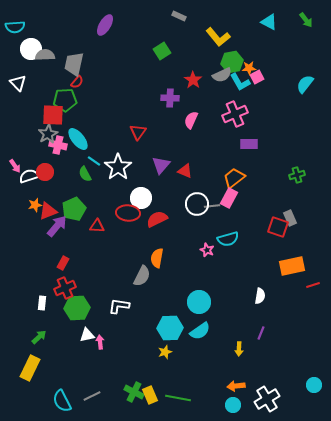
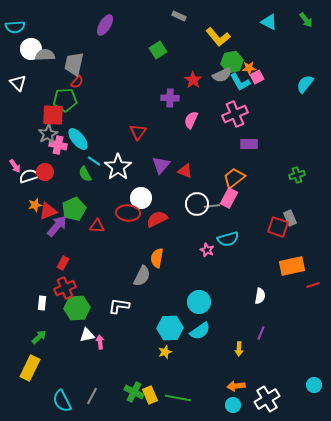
green square at (162, 51): moved 4 px left, 1 px up
gray line at (92, 396): rotated 36 degrees counterclockwise
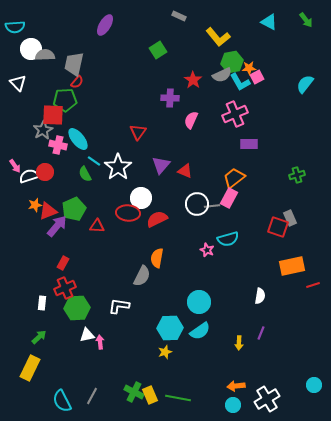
gray star at (48, 134): moved 5 px left, 4 px up
yellow arrow at (239, 349): moved 6 px up
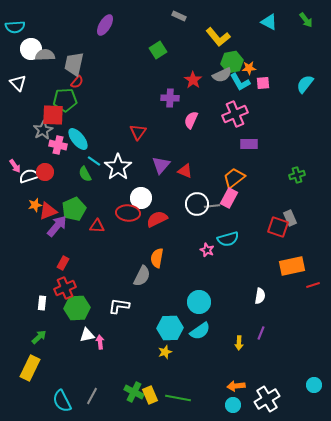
pink square at (257, 77): moved 6 px right, 6 px down; rotated 24 degrees clockwise
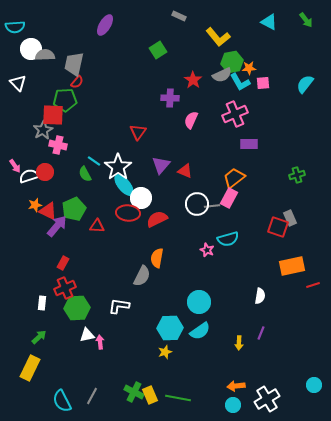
cyan ellipse at (78, 139): moved 46 px right, 46 px down
red triangle at (48, 211): rotated 48 degrees clockwise
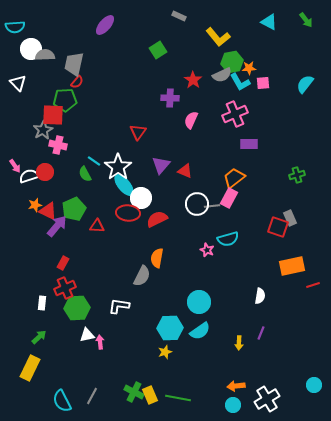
purple ellipse at (105, 25): rotated 10 degrees clockwise
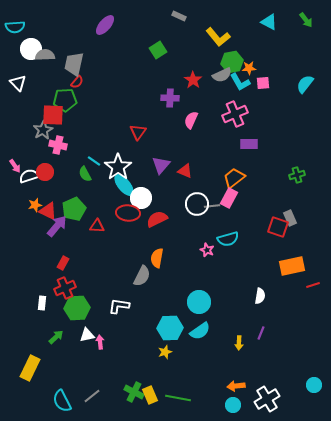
green arrow at (39, 337): moved 17 px right
gray line at (92, 396): rotated 24 degrees clockwise
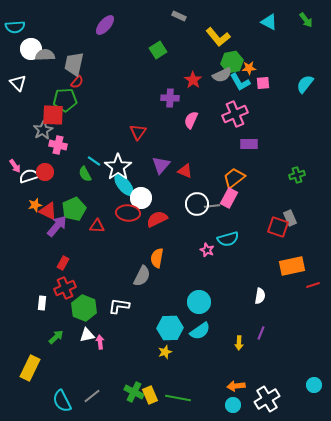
green hexagon at (77, 308): moved 7 px right; rotated 25 degrees clockwise
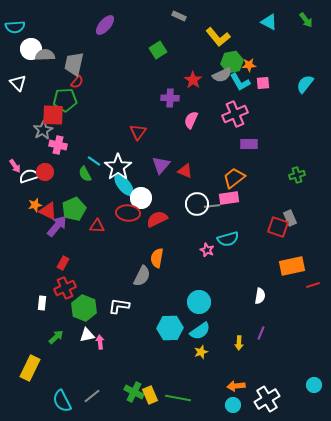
orange star at (249, 68): moved 3 px up
pink rectangle at (229, 198): rotated 54 degrees clockwise
yellow star at (165, 352): moved 36 px right
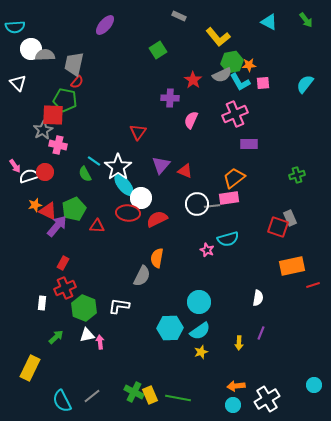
green pentagon at (65, 100): rotated 15 degrees clockwise
white semicircle at (260, 296): moved 2 px left, 2 px down
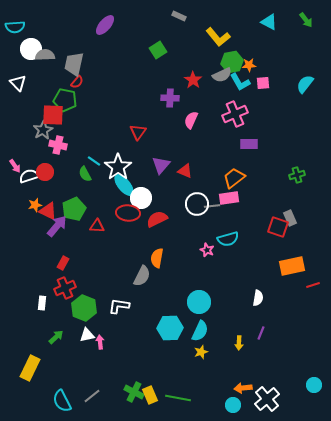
cyan semicircle at (200, 331): rotated 30 degrees counterclockwise
orange arrow at (236, 386): moved 7 px right, 2 px down
white cross at (267, 399): rotated 10 degrees counterclockwise
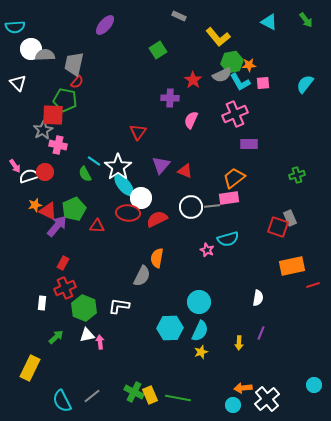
white circle at (197, 204): moved 6 px left, 3 px down
